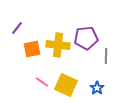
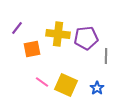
yellow cross: moved 11 px up
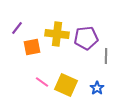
yellow cross: moved 1 px left
orange square: moved 2 px up
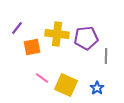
pink line: moved 4 px up
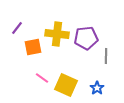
orange square: moved 1 px right
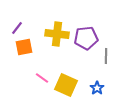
orange square: moved 9 px left
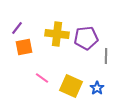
yellow square: moved 5 px right, 1 px down
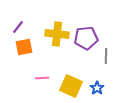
purple line: moved 1 px right, 1 px up
pink line: rotated 40 degrees counterclockwise
